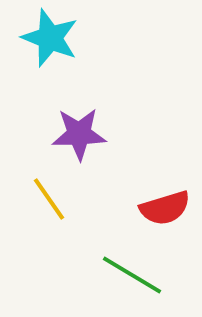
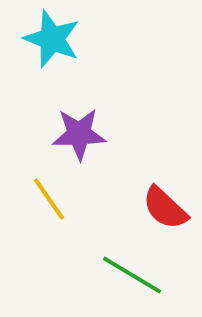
cyan star: moved 2 px right, 1 px down
red semicircle: rotated 60 degrees clockwise
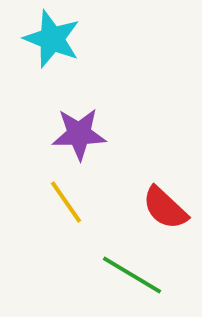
yellow line: moved 17 px right, 3 px down
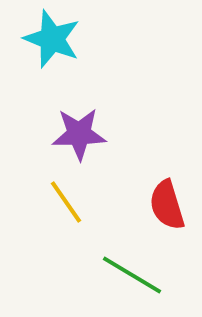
red semicircle: moved 2 px right, 3 px up; rotated 30 degrees clockwise
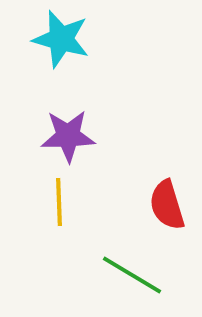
cyan star: moved 9 px right; rotated 6 degrees counterclockwise
purple star: moved 11 px left, 2 px down
yellow line: moved 7 px left; rotated 33 degrees clockwise
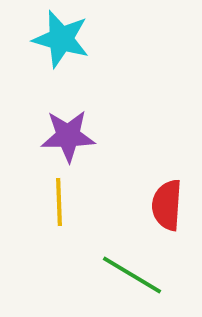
red semicircle: rotated 21 degrees clockwise
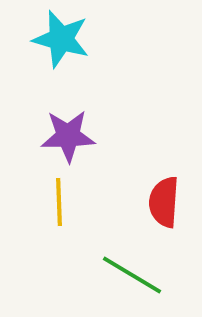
red semicircle: moved 3 px left, 3 px up
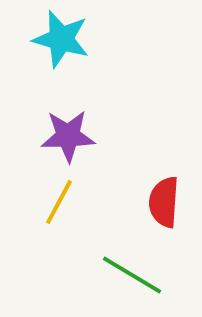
yellow line: rotated 30 degrees clockwise
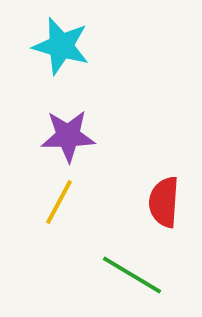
cyan star: moved 7 px down
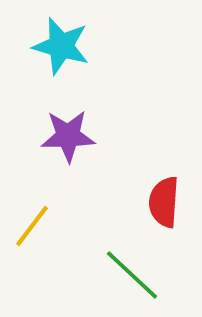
yellow line: moved 27 px left, 24 px down; rotated 9 degrees clockwise
green line: rotated 12 degrees clockwise
